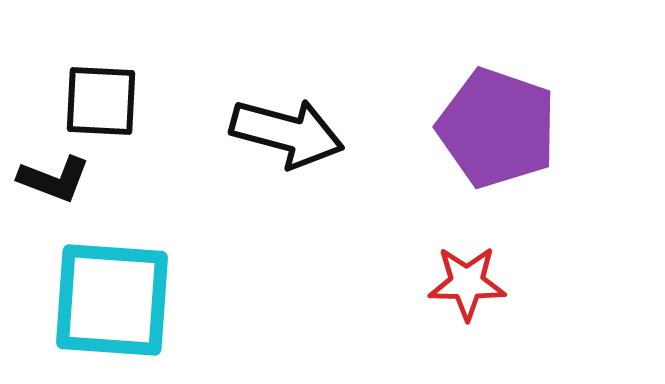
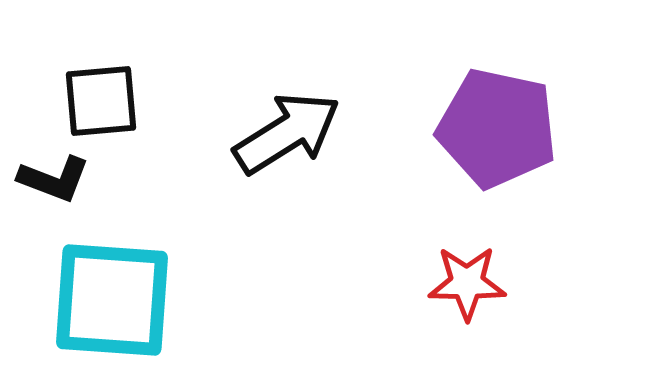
black square: rotated 8 degrees counterclockwise
purple pentagon: rotated 7 degrees counterclockwise
black arrow: rotated 47 degrees counterclockwise
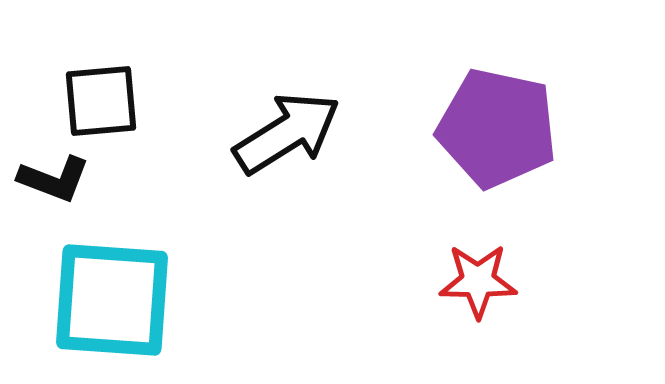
red star: moved 11 px right, 2 px up
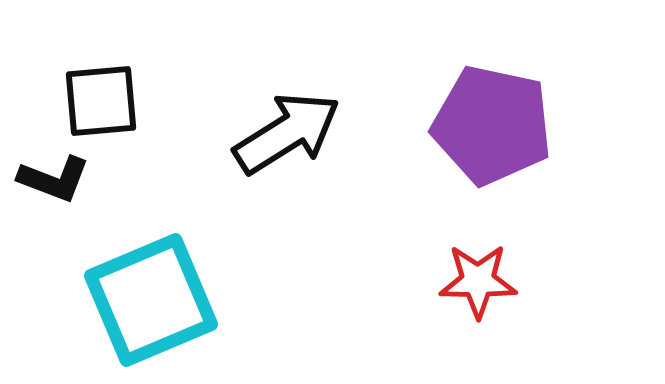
purple pentagon: moved 5 px left, 3 px up
cyan square: moved 39 px right; rotated 27 degrees counterclockwise
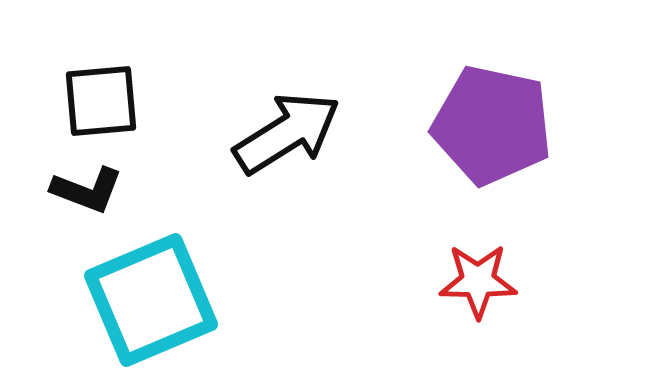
black L-shape: moved 33 px right, 11 px down
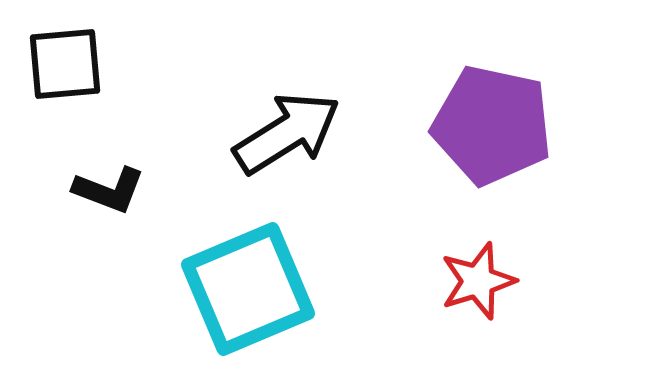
black square: moved 36 px left, 37 px up
black L-shape: moved 22 px right
red star: rotated 18 degrees counterclockwise
cyan square: moved 97 px right, 11 px up
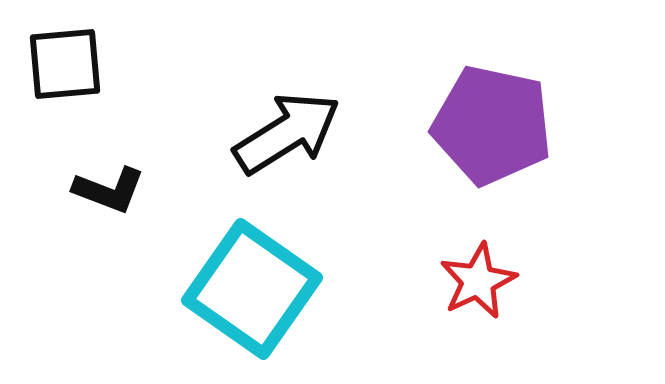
red star: rotated 8 degrees counterclockwise
cyan square: moved 4 px right; rotated 32 degrees counterclockwise
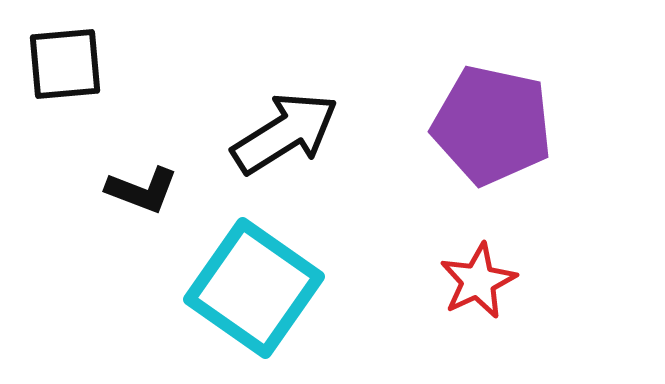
black arrow: moved 2 px left
black L-shape: moved 33 px right
cyan square: moved 2 px right, 1 px up
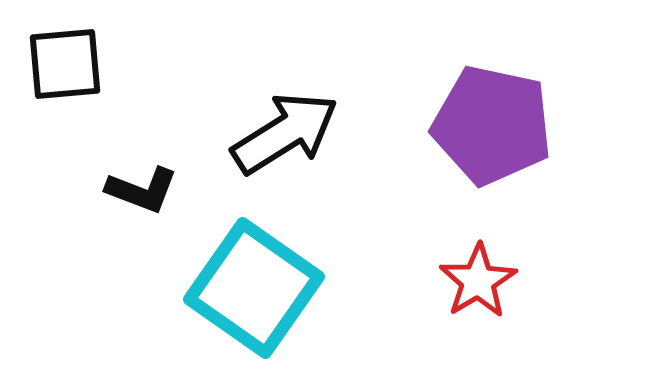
red star: rotated 6 degrees counterclockwise
